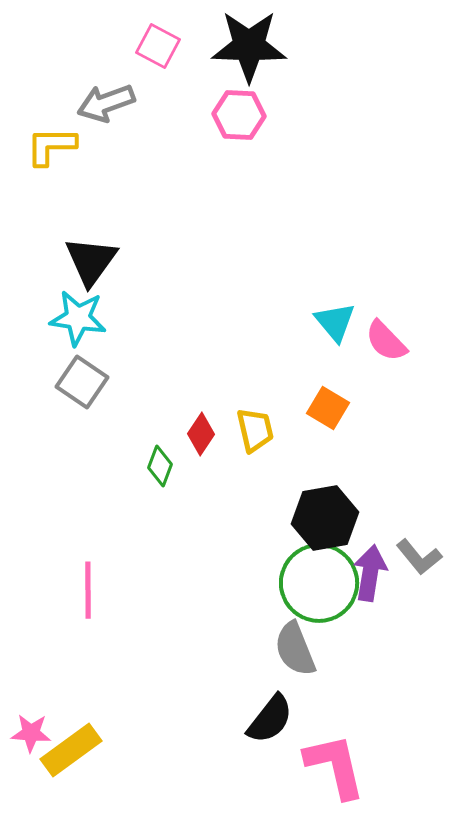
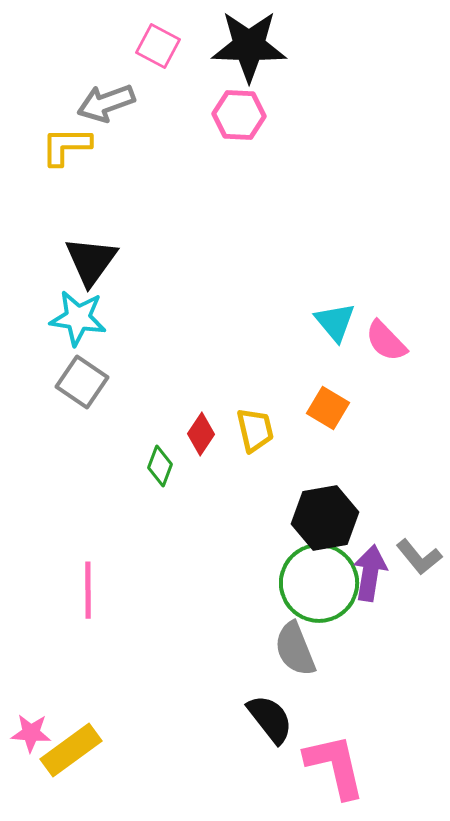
yellow L-shape: moved 15 px right
black semicircle: rotated 76 degrees counterclockwise
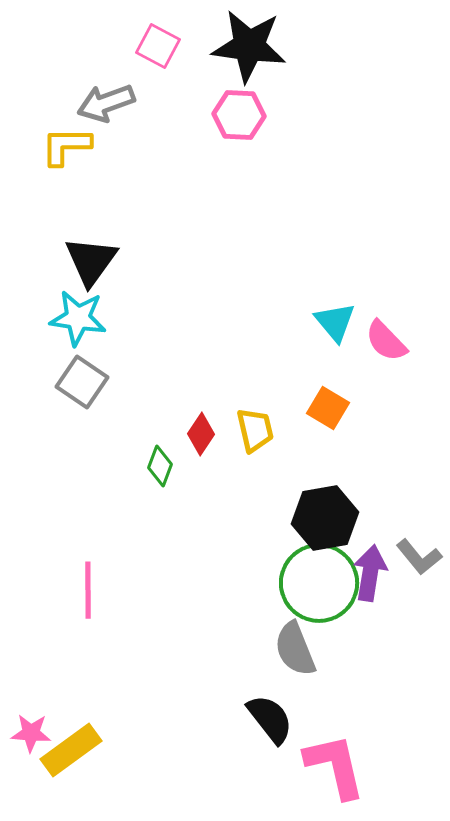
black star: rotated 6 degrees clockwise
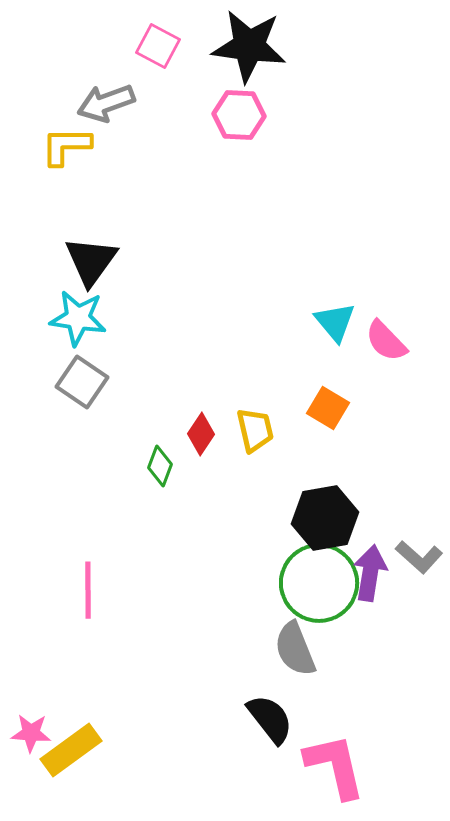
gray L-shape: rotated 9 degrees counterclockwise
